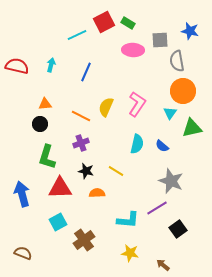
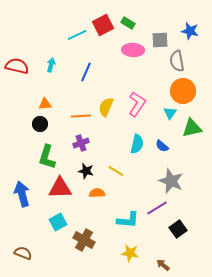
red square: moved 1 px left, 3 px down
orange line: rotated 30 degrees counterclockwise
brown cross: rotated 25 degrees counterclockwise
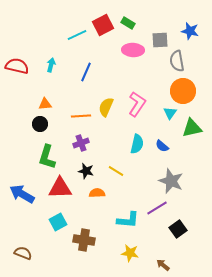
blue arrow: rotated 45 degrees counterclockwise
brown cross: rotated 20 degrees counterclockwise
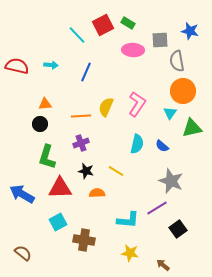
cyan line: rotated 72 degrees clockwise
cyan arrow: rotated 80 degrees clockwise
brown semicircle: rotated 18 degrees clockwise
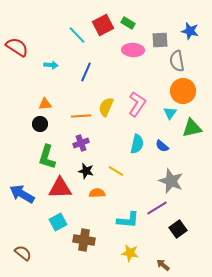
red semicircle: moved 19 px up; rotated 20 degrees clockwise
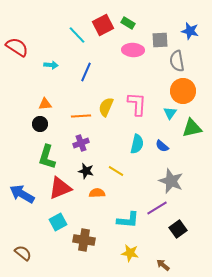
pink L-shape: rotated 30 degrees counterclockwise
red triangle: rotated 20 degrees counterclockwise
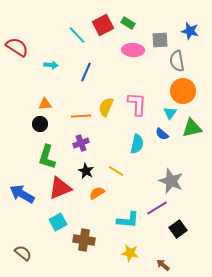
blue semicircle: moved 12 px up
black star: rotated 14 degrees clockwise
orange semicircle: rotated 28 degrees counterclockwise
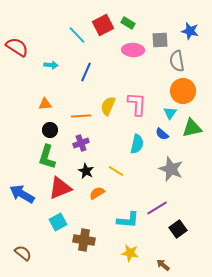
yellow semicircle: moved 2 px right, 1 px up
black circle: moved 10 px right, 6 px down
gray star: moved 12 px up
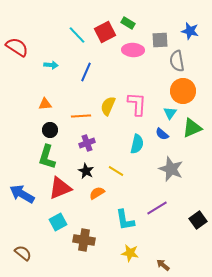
red square: moved 2 px right, 7 px down
green triangle: rotated 10 degrees counterclockwise
purple cross: moved 6 px right
cyan L-shape: moved 3 px left; rotated 75 degrees clockwise
black square: moved 20 px right, 9 px up
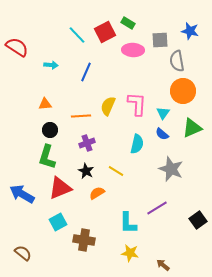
cyan triangle: moved 7 px left
cyan L-shape: moved 3 px right, 3 px down; rotated 10 degrees clockwise
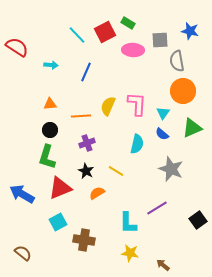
orange triangle: moved 5 px right
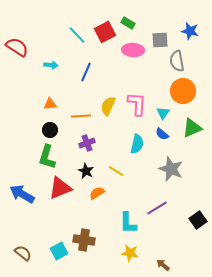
cyan square: moved 1 px right, 29 px down
